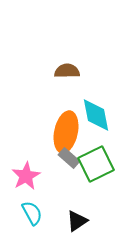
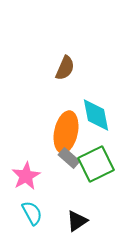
brown semicircle: moved 2 px left, 3 px up; rotated 115 degrees clockwise
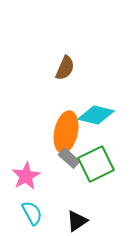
cyan diamond: rotated 66 degrees counterclockwise
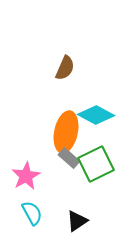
cyan diamond: rotated 15 degrees clockwise
